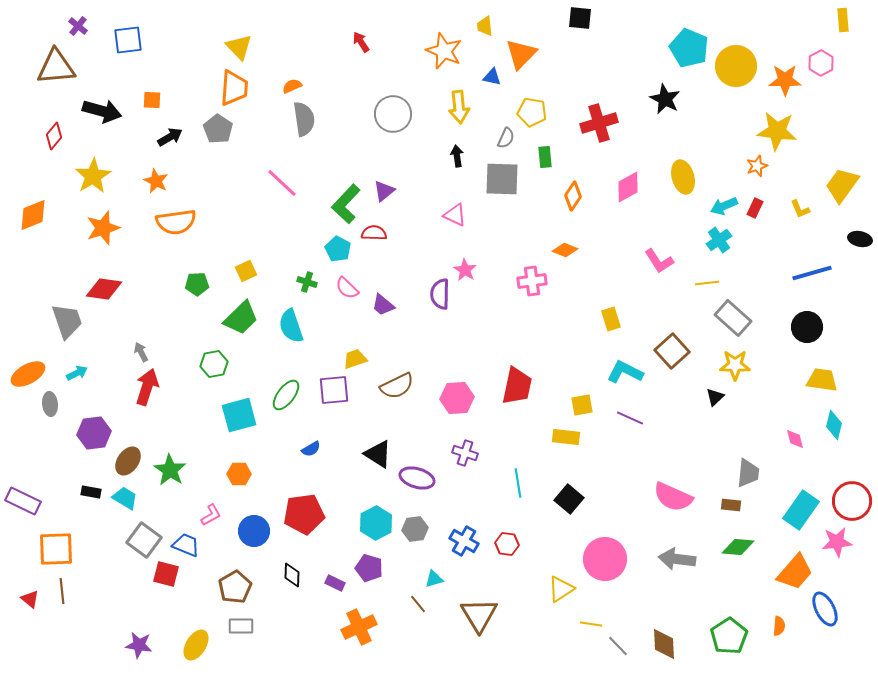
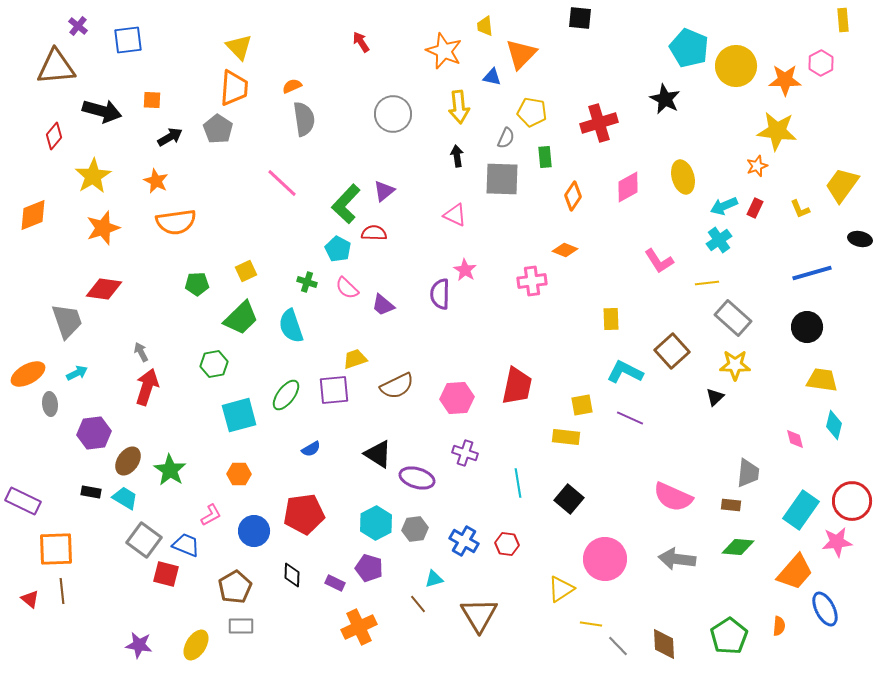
yellow rectangle at (611, 319): rotated 15 degrees clockwise
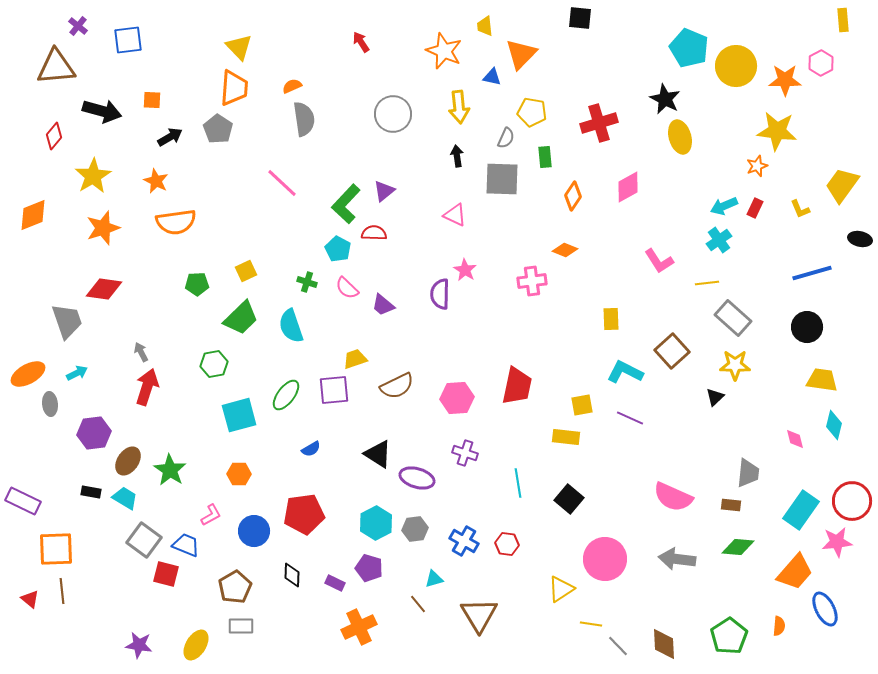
yellow ellipse at (683, 177): moved 3 px left, 40 px up
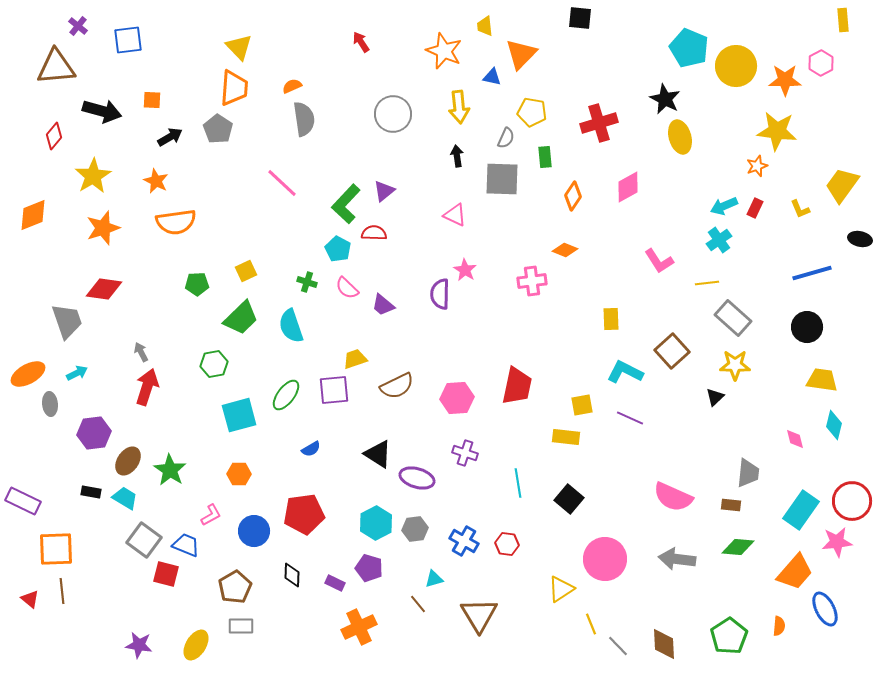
yellow line at (591, 624): rotated 60 degrees clockwise
